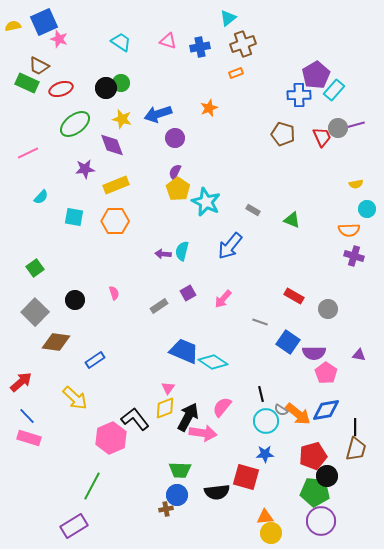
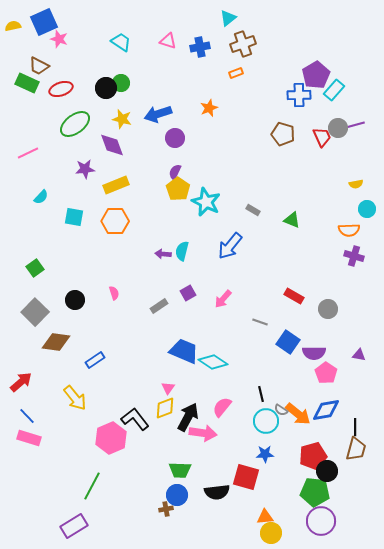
yellow arrow at (75, 398): rotated 8 degrees clockwise
black circle at (327, 476): moved 5 px up
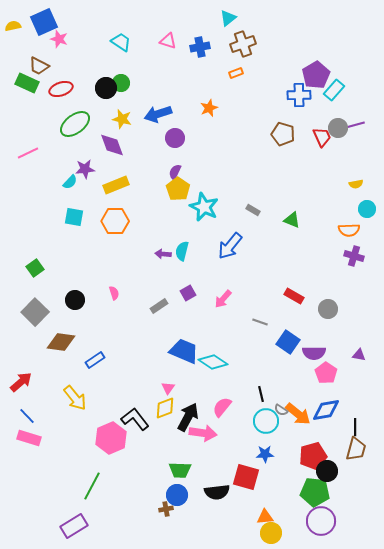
cyan semicircle at (41, 197): moved 29 px right, 15 px up
cyan star at (206, 202): moved 2 px left, 5 px down
brown diamond at (56, 342): moved 5 px right
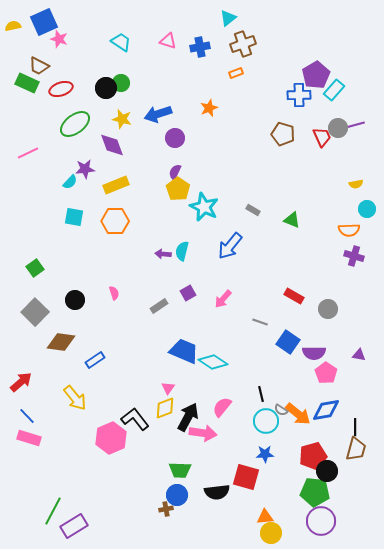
green line at (92, 486): moved 39 px left, 25 px down
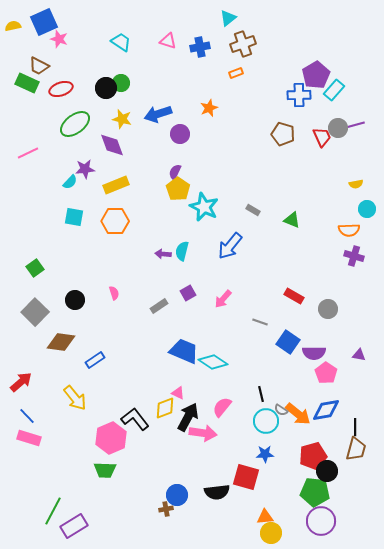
purple circle at (175, 138): moved 5 px right, 4 px up
pink triangle at (168, 388): moved 10 px right, 5 px down; rotated 40 degrees counterclockwise
green trapezoid at (180, 470): moved 75 px left
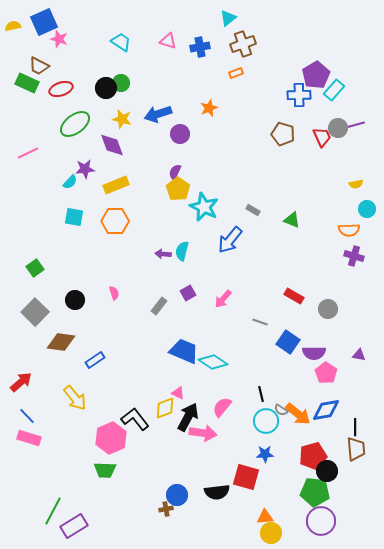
blue arrow at (230, 246): moved 6 px up
gray rectangle at (159, 306): rotated 18 degrees counterclockwise
brown trapezoid at (356, 449): rotated 20 degrees counterclockwise
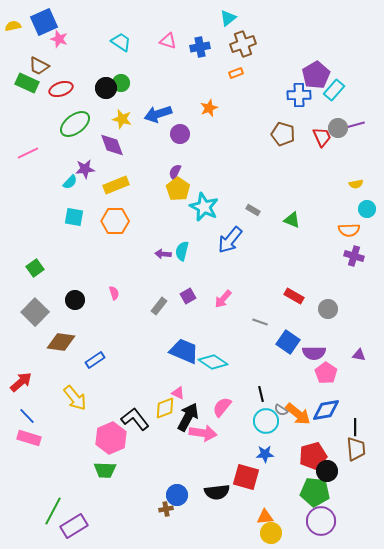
purple square at (188, 293): moved 3 px down
